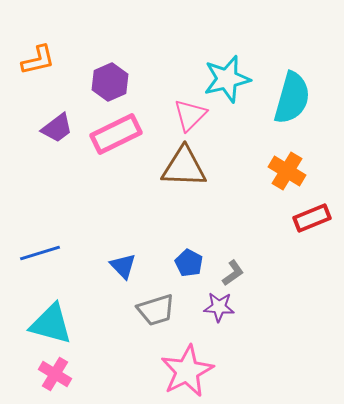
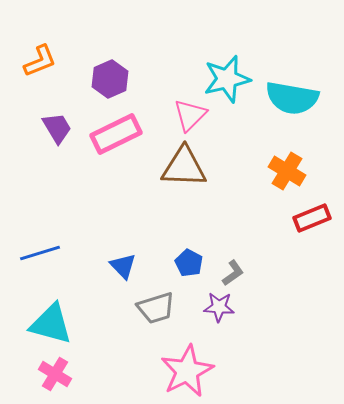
orange L-shape: moved 2 px right, 1 px down; rotated 9 degrees counterclockwise
purple hexagon: moved 3 px up
cyan semicircle: rotated 84 degrees clockwise
purple trapezoid: rotated 84 degrees counterclockwise
gray trapezoid: moved 2 px up
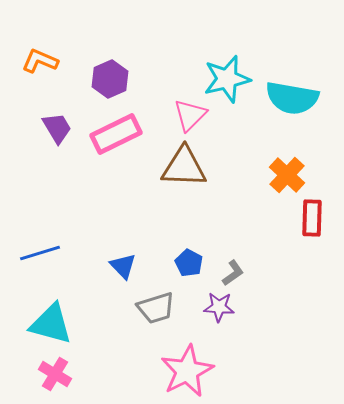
orange L-shape: rotated 135 degrees counterclockwise
orange cross: moved 4 px down; rotated 12 degrees clockwise
red rectangle: rotated 66 degrees counterclockwise
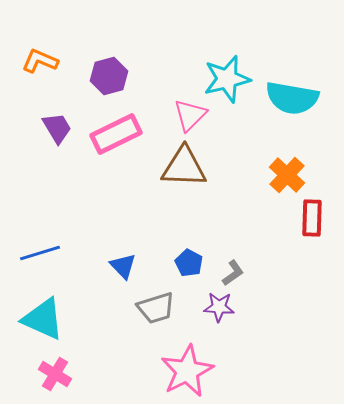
purple hexagon: moved 1 px left, 3 px up; rotated 9 degrees clockwise
cyan triangle: moved 8 px left, 5 px up; rotated 9 degrees clockwise
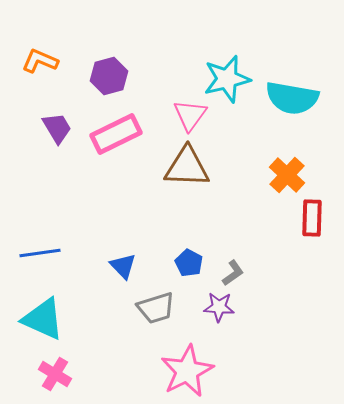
pink triangle: rotated 9 degrees counterclockwise
brown triangle: moved 3 px right
blue line: rotated 9 degrees clockwise
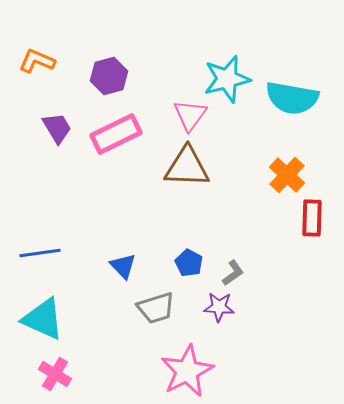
orange L-shape: moved 3 px left
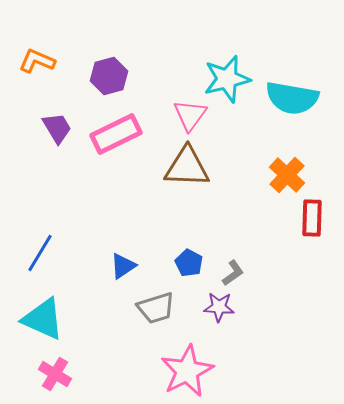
blue line: rotated 51 degrees counterclockwise
blue triangle: rotated 40 degrees clockwise
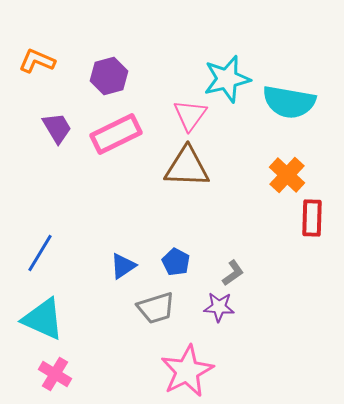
cyan semicircle: moved 3 px left, 4 px down
blue pentagon: moved 13 px left, 1 px up
